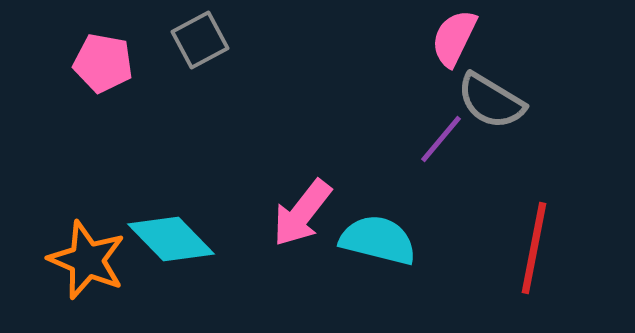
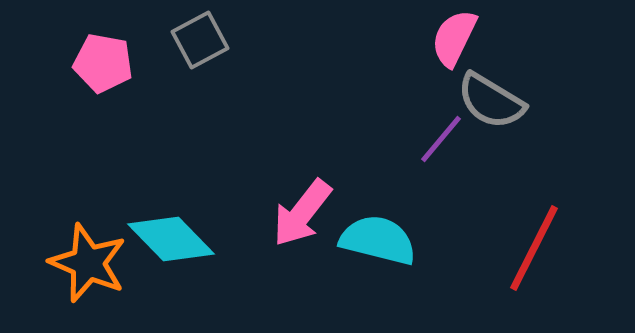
red line: rotated 16 degrees clockwise
orange star: moved 1 px right, 3 px down
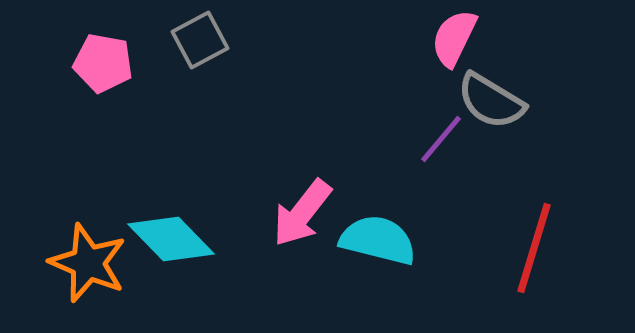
red line: rotated 10 degrees counterclockwise
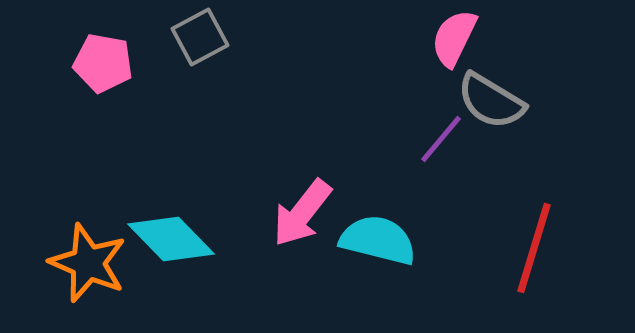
gray square: moved 3 px up
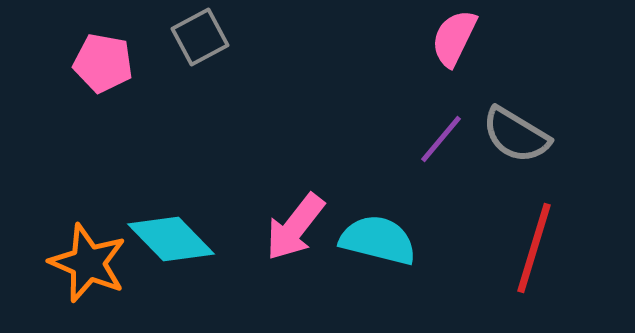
gray semicircle: moved 25 px right, 34 px down
pink arrow: moved 7 px left, 14 px down
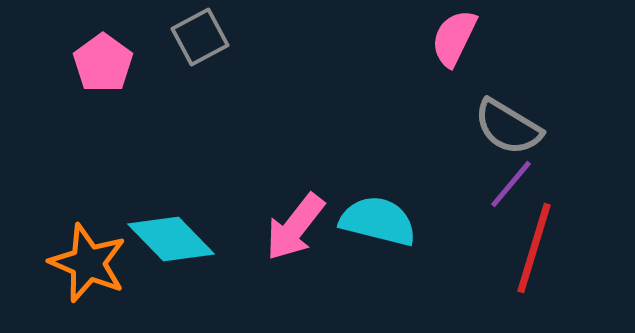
pink pentagon: rotated 26 degrees clockwise
gray semicircle: moved 8 px left, 8 px up
purple line: moved 70 px right, 45 px down
cyan semicircle: moved 19 px up
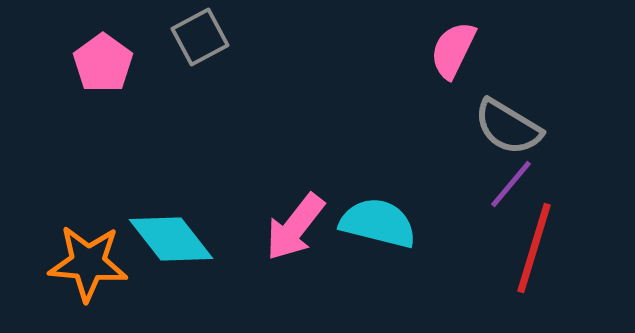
pink semicircle: moved 1 px left, 12 px down
cyan semicircle: moved 2 px down
cyan diamond: rotated 6 degrees clockwise
orange star: rotated 18 degrees counterclockwise
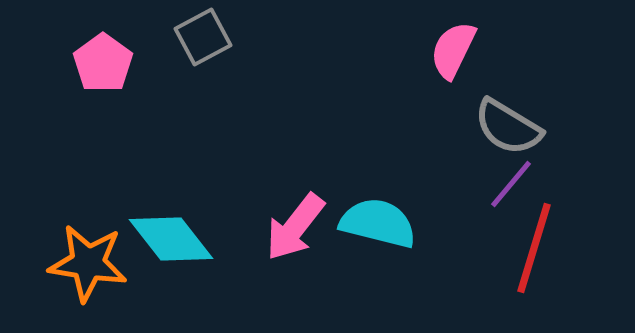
gray square: moved 3 px right
orange star: rotated 4 degrees clockwise
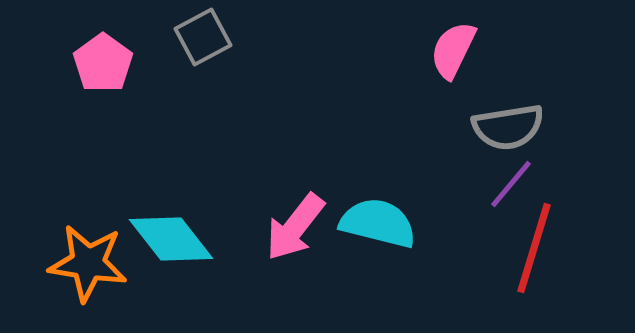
gray semicircle: rotated 40 degrees counterclockwise
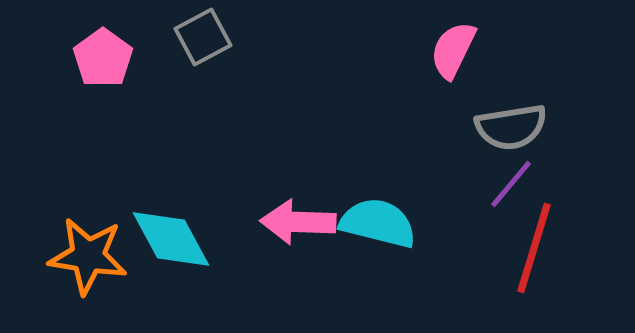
pink pentagon: moved 5 px up
gray semicircle: moved 3 px right
pink arrow: moved 3 px right, 5 px up; rotated 54 degrees clockwise
cyan diamond: rotated 10 degrees clockwise
orange star: moved 7 px up
